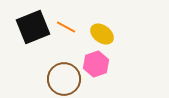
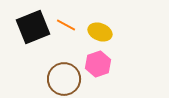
orange line: moved 2 px up
yellow ellipse: moved 2 px left, 2 px up; rotated 15 degrees counterclockwise
pink hexagon: moved 2 px right
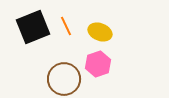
orange line: moved 1 px down; rotated 36 degrees clockwise
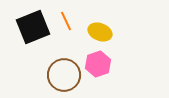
orange line: moved 5 px up
brown circle: moved 4 px up
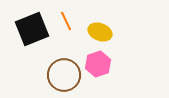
black square: moved 1 px left, 2 px down
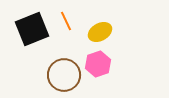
yellow ellipse: rotated 50 degrees counterclockwise
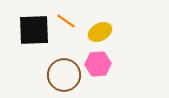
orange line: rotated 30 degrees counterclockwise
black square: moved 2 px right, 1 px down; rotated 20 degrees clockwise
pink hexagon: rotated 15 degrees clockwise
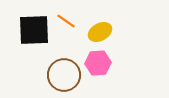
pink hexagon: moved 1 px up
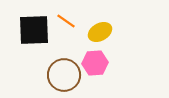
pink hexagon: moved 3 px left
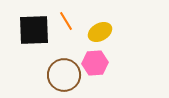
orange line: rotated 24 degrees clockwise
